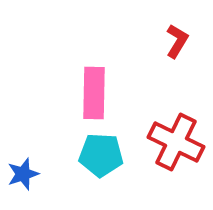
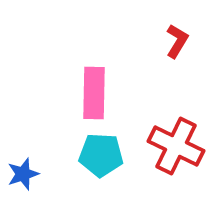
red cross: moved 4 px down
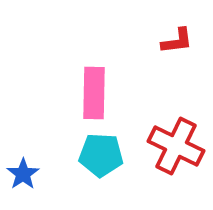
red L-shape: rotated 52 degrees clockwise
blue star: rotated 16 degrees counterclockwise
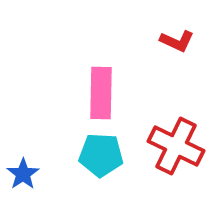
red L-shape: rotated 32 degrees clockwise
pink rectangle: moved 7 px right
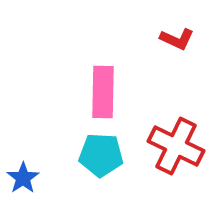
red L-shape: moved 2 px up
pink rectangle: moved 2 px right, 1 px up
blue star: moved 4 px down
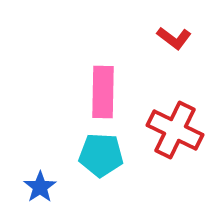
red L-shape: moved 3 px left, 1 px up; rotated 12 degrees clockwise
red cross: moved 1 px left, 16 px up
blue star: moved 17 px right, 9 px down
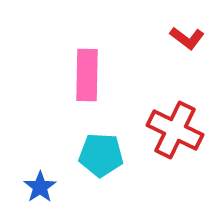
red L-shape: moved 13 px right
pink rectangle: moved 16 px left, 17 px up
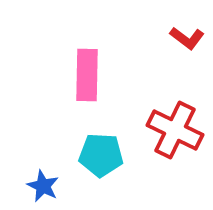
blue star: moved 3 px right, 1 px up; rotated 12 degrees counterclockwise
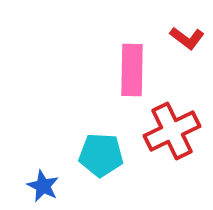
pink rectangle: moved 45 px right, 5 px up
red cross: moved 3 px left, 1 px down; rotated 38 degrees clockwise
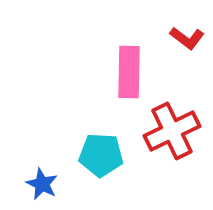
pink rectangle: moved 3 px left, 2 px down
blue star: moved 1 px left, 2 px up
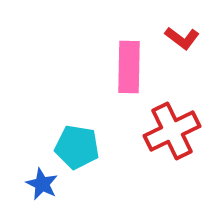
red L-shape: moved 5 px left
pink rectangle: moved 5 px up
cyan pentagon: moved 24 px left, 8 px up; rotated 6 degrees clockwise
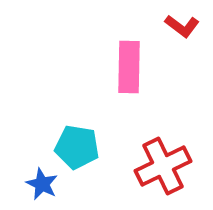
red L-shape: moved 12 px up
red cross: moved 9 px left, 35 px down
